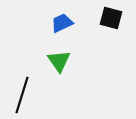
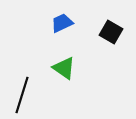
black square: moved 14 px down; rotated 15 degrees clockwise
green triangle: moved 5 px right, 7 px down; rotated 20 degrees counterclockwise
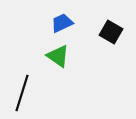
green triangle: moved 6 px left, 12 px up
black line: moved 2 px up
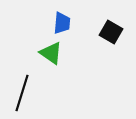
blue trapezoid: rotated 120 degrees clockwise
green triangle: moved 7 px left, 3 px up
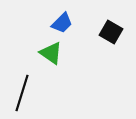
blue trapezoid: rotated 40 degrees clockwise
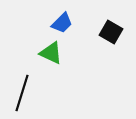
green triangle: rotated 10 degrees counterclockwise
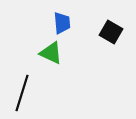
blue trapezoid: rotated 50 degrees counterclockwise
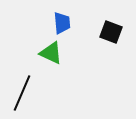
black square: rotated 10 degrees counterclockwise
black line: rotated 6 degrees clockwise
